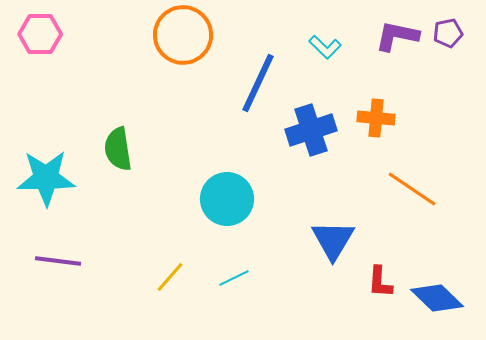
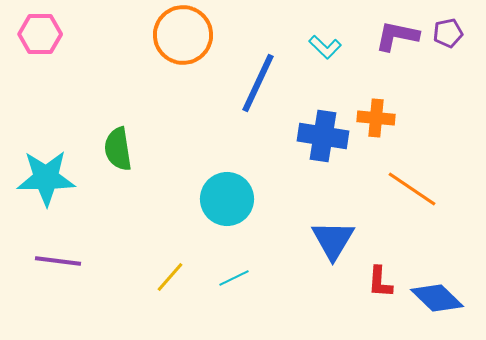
blue cross: moved 12 px right, 6 px down; rotated 27 degrees clockwise
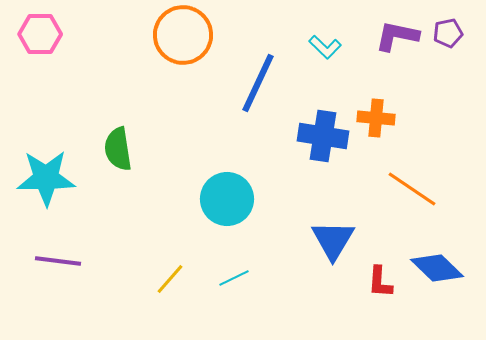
yellow line: moved 2 px down
blue diamond: moved 30 px up
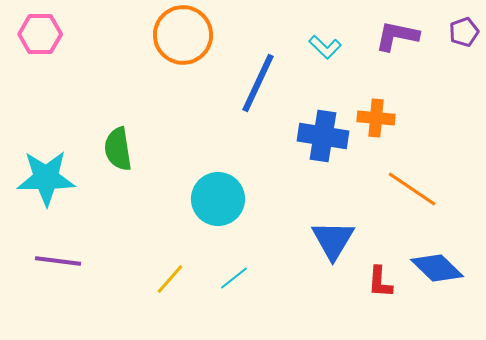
purple pentagon: moved 16 px right, 1 px up; rotated 8 degrees counterclockwise
cyan circle: moved 9 px left
cyan line: rotated 12 degrees counterclockwise
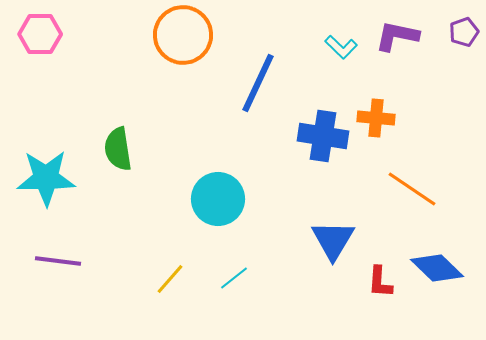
cyan L-shape: moved 16 px right
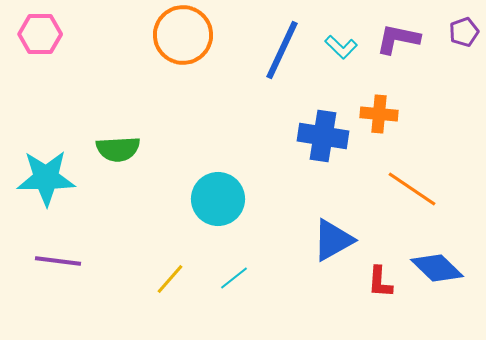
purple L-shape: moved 1 px right, 3 px down
blue line: moved 24 px right, 33 px up
orange cross: moved 3 px right, 4 px up
green semicircle: rotated 84 degrees counterclockwise
blue triangle: rotated 30 degrees clockwise
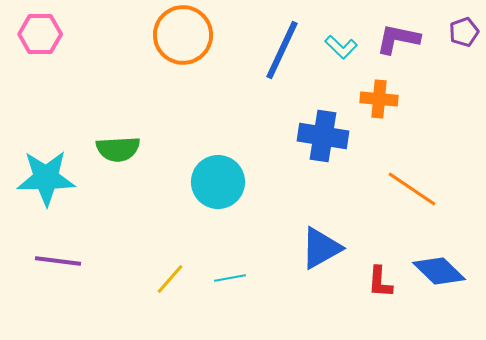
orange cross: moved 15 px up
cyan circle: moved 17 px up
blue triangle: moved 12 px left, 8 px down
blue diamond: moved 2 px right, 3 px down
cyan line: moved 4 px left; rotated 28 degrees clockwise
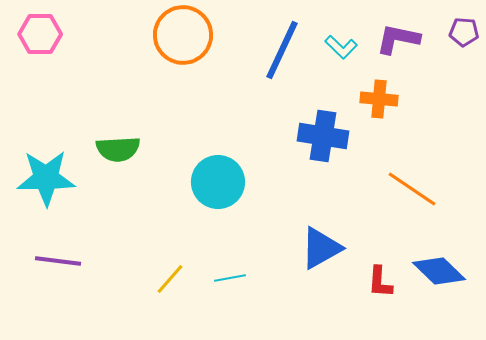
purple pentagon: rotated 24 degrees clockwise
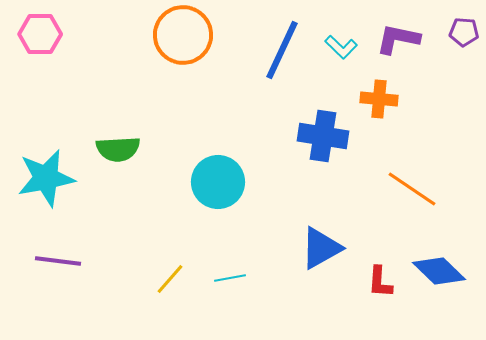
cyan star: rotated 10 degrees counterclockwise
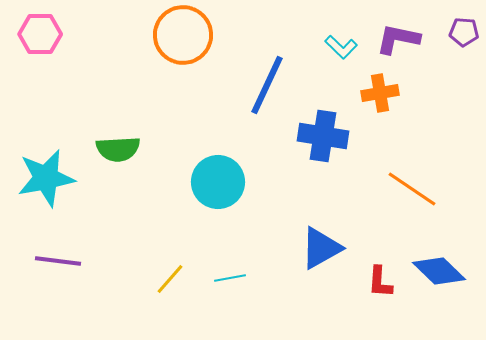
blue line: moved 15 px left, 35 px down
orange cross: moved 1 px right, 6 px up; rotated 15 degrees counterclockwise
